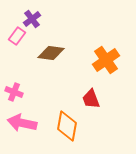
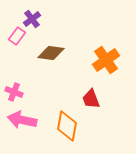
pink arrow: moved 3 px up
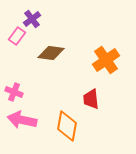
red trapezoid: rotated 15 degrees clockwise
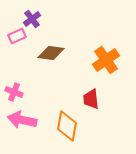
pink rectangle: rotated 30 degrees clockwise
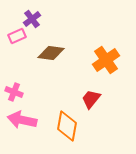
red trapezoid: rotated 45 degrees clockwise
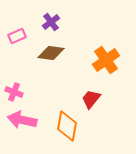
purple cross: moved 19 px right, 3 px down
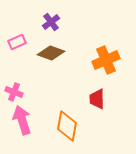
pink rectangle: moved 6 px down
brown diamond: rotated 12 degrees clockwise
orange cross: rotated 12 degrees clockwise
red trapezoid: moved 6 px right; rotated 40 degrees counterclockwise
pink arrow: rotated 60 degrees clockwise
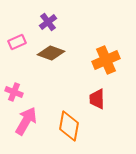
purple cross: moved 3 px left
pink arrow: moved 4 px right, 1 px down; rotated 48 degrees clockwise
orange diamond: moved 2 px right
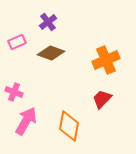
red trapezoid: moved 5 px right; rotated 45 degrees clockwise
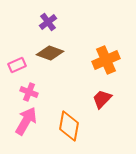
pink rectangle: moved 23 px down
brown diamond: moved 1 px left
pink cross: moved 15 px right
